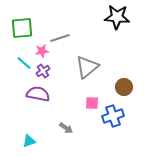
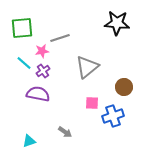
black star: moved 6 px down
gray arrow: moved 1 px left, 4 px down
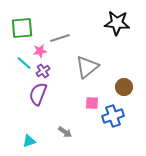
pink star: moved 2 px left
purple semicircle: rotated 80 degrees counterclockwise
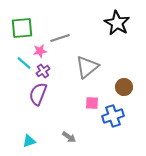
black star: rotated 25 degrees clockwise
gray arrow: moved 4 px right, 5 px down
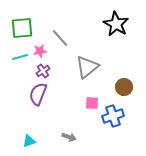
black star: moved 1 px left, 1 px down
gray line: rotated 66 degrees clockwise
cyan line: moved 4 px left, 6 px up; rotated 56 degrees counterclockwise
gray arrow: rotated 16 degrees counterclockwise
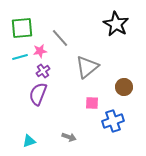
blue cross: moved 5 px down
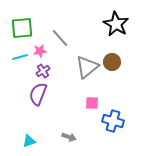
brown circle: moved 12 px left, 25 px up
blue cross: rotated 35 degrees clockwise
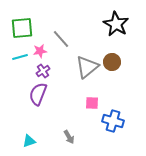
gray line: moved 1 px right, 1 px down
gray arrow: rotated 40 degrees clockwise
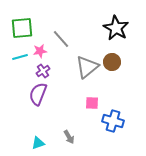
black star: moved 4 px down
cyan triangle: moved 9 px right, 2 px down
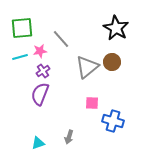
purple semicircle: moved 2 px right
gray arrow: rotated 48 degrees clockwise
